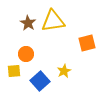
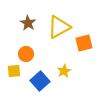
yellow triangle: moved 6 px right, 6 px down; rotated 20 degrees counterclockwise
orange square: moved 3 px left
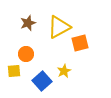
brown star: rotated 21 degrees clockwise
orange square: moved 4 px left
blue square: moved 2 px right
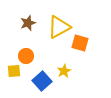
orange square: rotated 30 degrees clockwise
orange circle: moved 2 px down
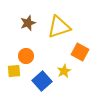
yellow triangle: rotated 10 degrees clockwise
orange square: moved 9 px down; rotated 12 degrees clockwise
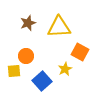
yellow triangle: rotated 15 degrees clockwise
yellow star: moved 1 px right, 2 px up
